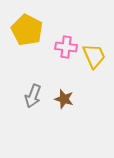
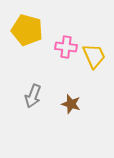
yellow pentagon: rotated 12 degrees counterclockwise
brown star: moved 7 px right, 5 px down
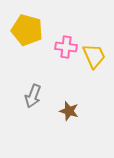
brown star: moved 2 px left, 7 px down
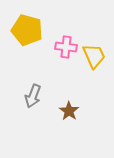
brown star: rotated 18 degrees clockwise
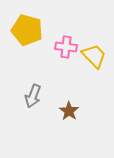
yellow trapezoid: rotated 20 degrees counterclockwise
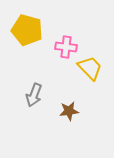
yellow trapezoid: moved 4 px left, 12 px down
gray arrow: moved 1 px right, 1 px up
brown star: rotated 30 degrees clockwise
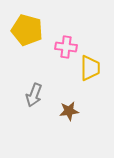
yellow trapezoid: rotated 44 degrees clockwise
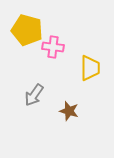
pink cross: moved 13 px left
gray arrow: rotated 15 degrees clockwise
brown star: rotated 24 degrees clockwise
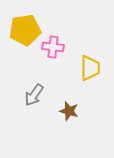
yellow pentagon: moved 2 px left; rotated 24 degrees counterclockwise
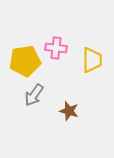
yellow pentagon: moved 31 px down
pink cross: moved 3 px right, 1 px down
yellow trapezoid: moved 2 px right, 8 px up
